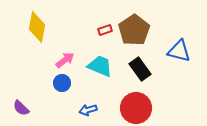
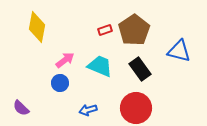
blue circle: moved 2 px left
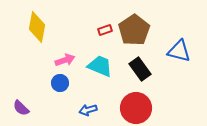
pink arrow: rotated 18 degrees clockwise
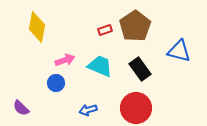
brown pentagon: moved 1 px right, 4 px up
blue circle: moved 4 px left
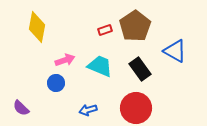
blue triangle: moved 4 px left; rotated 15 degrees clockwise
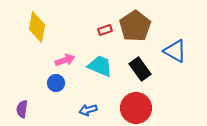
purple semicircle: moved 1 px right, 1 px down; rotated 54 degrees clockwise
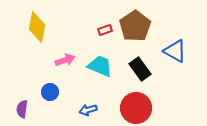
blue circle: moved 6 px left, 9 px down
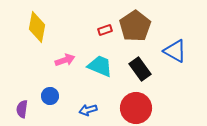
blue circle: moved 4 px down
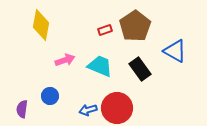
yellow diamond: moved 4 px right, 2 px up
red circle: moved 19 px left
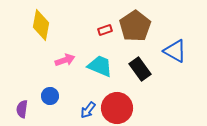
blue arrow: rotated 36 degrees counterclockwise
